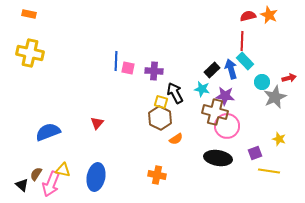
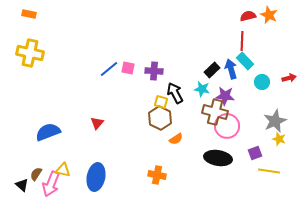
blue line: moved 7 px left, 8 px down; rotated 48 degrees clockwise
gray star: moved 24 px down
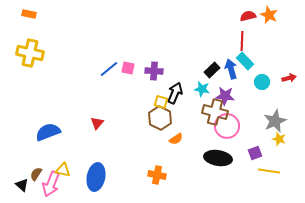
black arrow: rotated 50 degrees clockwise
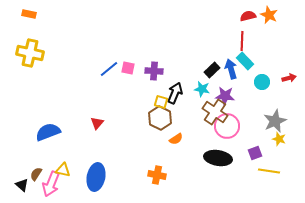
brown cross: rotated 20 degrees clockwise
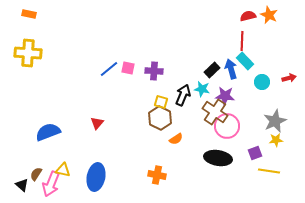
yellow cross: moved 2 px left; rotated 8 degrees counterclockwise
black arrow: moved 8 px right, 2 px down
yellow star: moved 3 px left, 1 px down; rotated 24 degrees counterclockwise
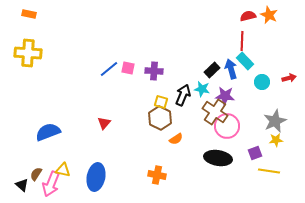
red triangle: moved 7 px right
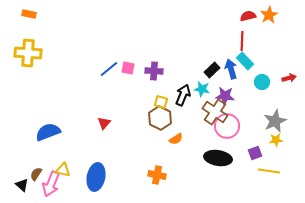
orange star: rotated 18 degrees clockwise
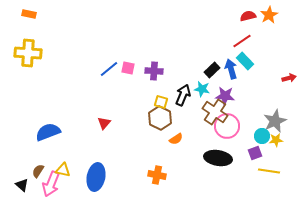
red line: rotated 54 degrees clockwise
cyan circle: moved 54 px down
brown semicircle: moved 2 px right, 3 px up
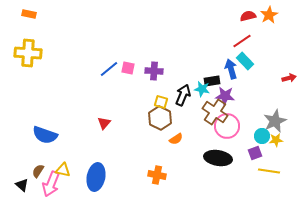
black rectangle: moved 11 px down; rotated 35 degrees clockwise
blue semicircle: moved 3 px left, 3 px down; rotated 140 degrees counterclockwise
